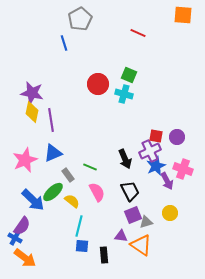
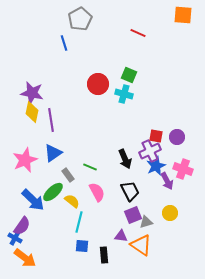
blue triangle: rotated 12 degrees counterclockwise
cyan line: moved 4 px up
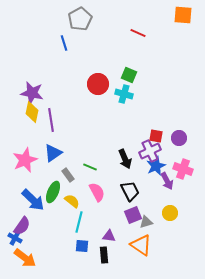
purple circle: moved 2 px right, 1 px down
green ellipse: rotated 25 degrees counterclockwise
purple triangle: moved 12 px left
